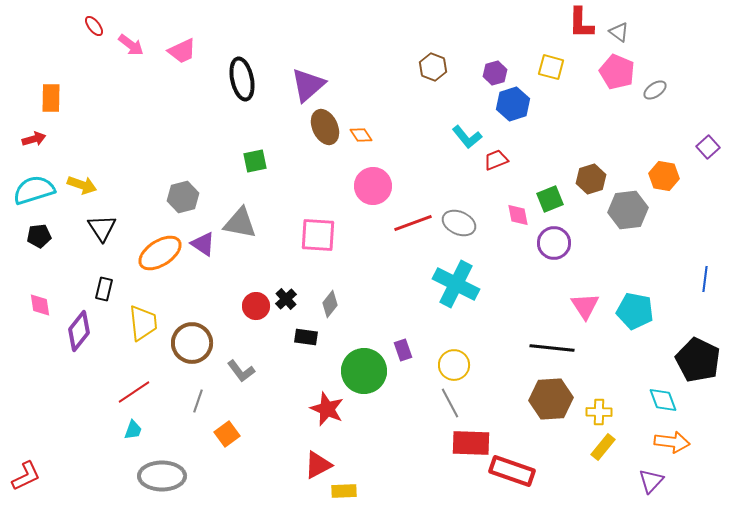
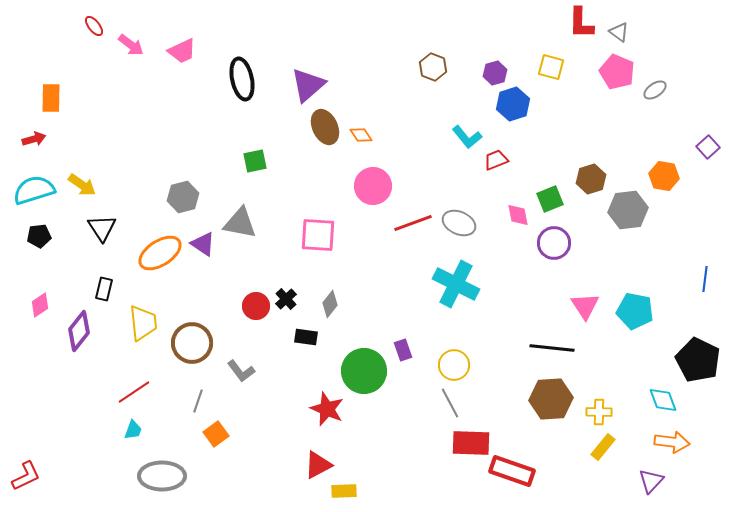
yellow arrow at (82, 185): rotated 16 degrees clockwise
pink diamond at (40, 305): rotated 65 degrees clockwise
orange square at (227, 434): moved 11 px left
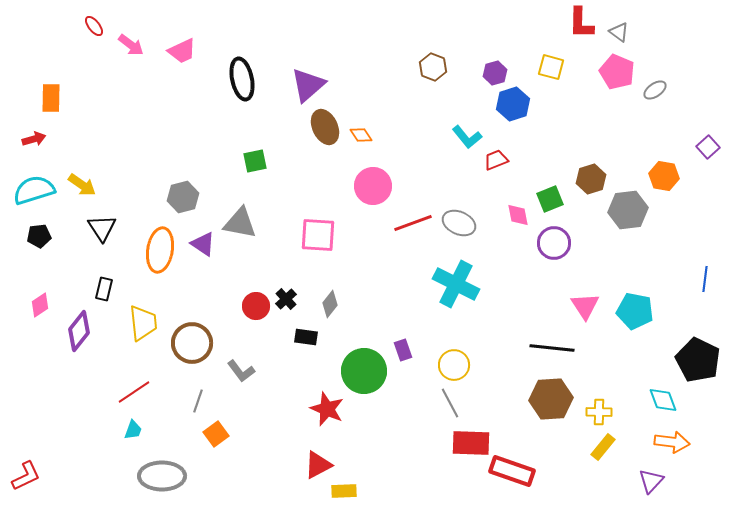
orange ellipse at (160, 253): moved 3 px up; rotated 48 degrees counterclockwise
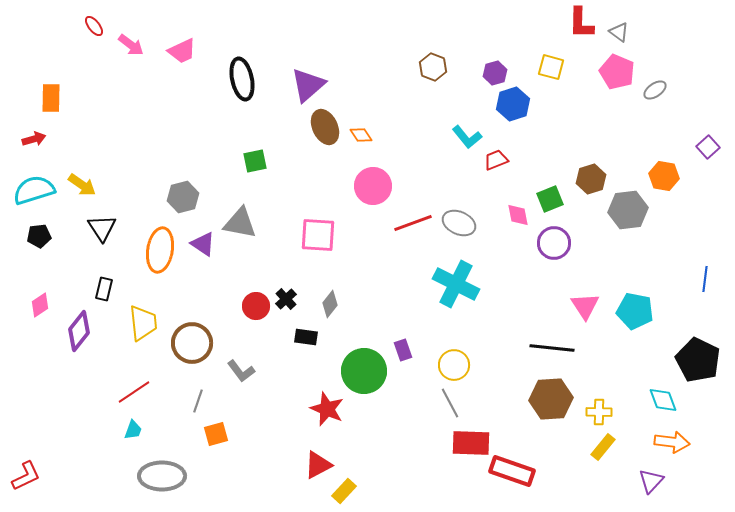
orange square at (216, 434): rotated 20 degrees clockwise
yellow rectangle at (344, 491): rotated 45 degrees counterclockwise
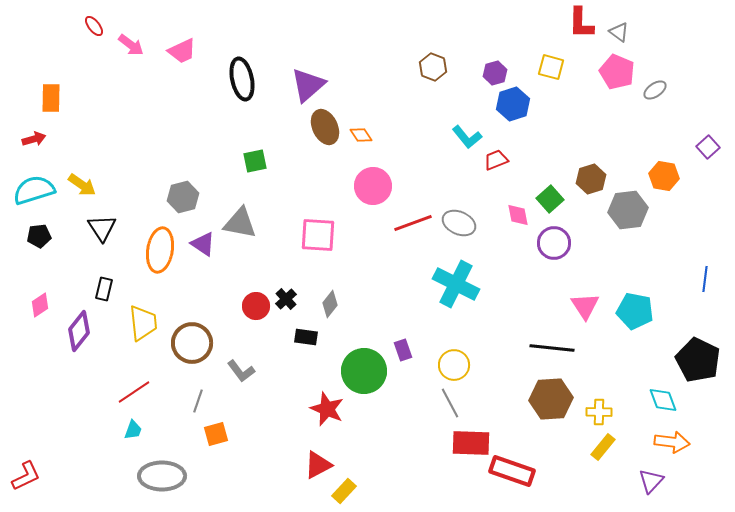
green square at (550, 199): rotated 20 degrees counterclockwise
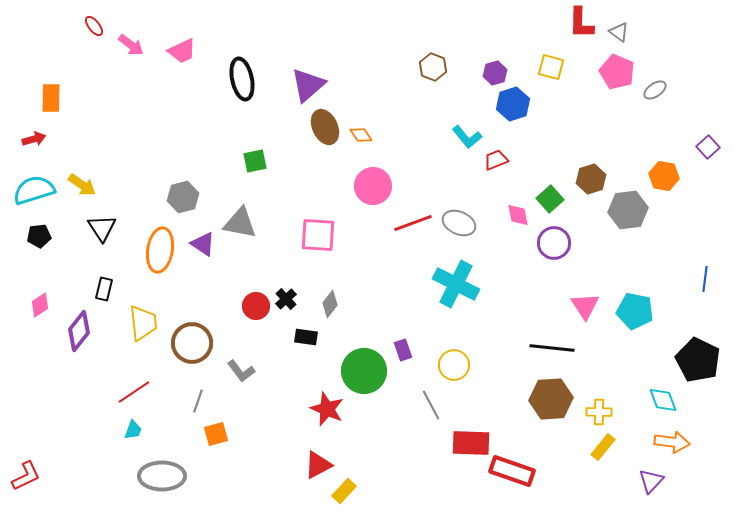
gray line at (450, 403): moved 19 px left, 2 px down
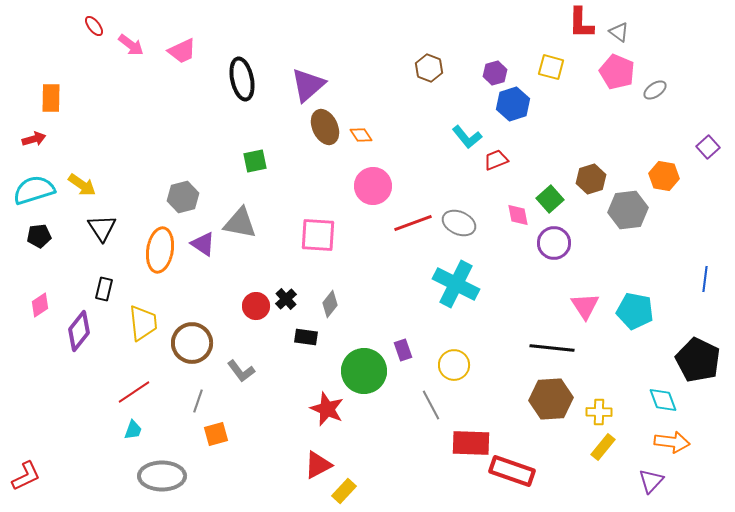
brown hexagon at (433, 67): moved 4 px left, 1 px down
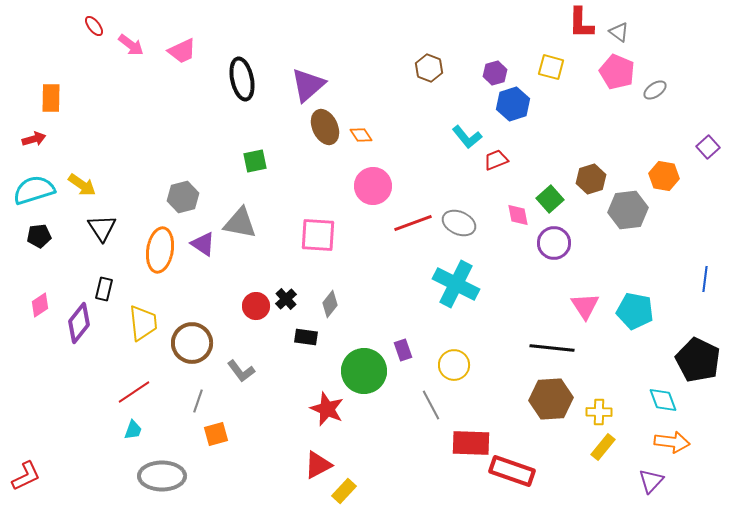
purple diamond at (79, 331): moved 8 px up
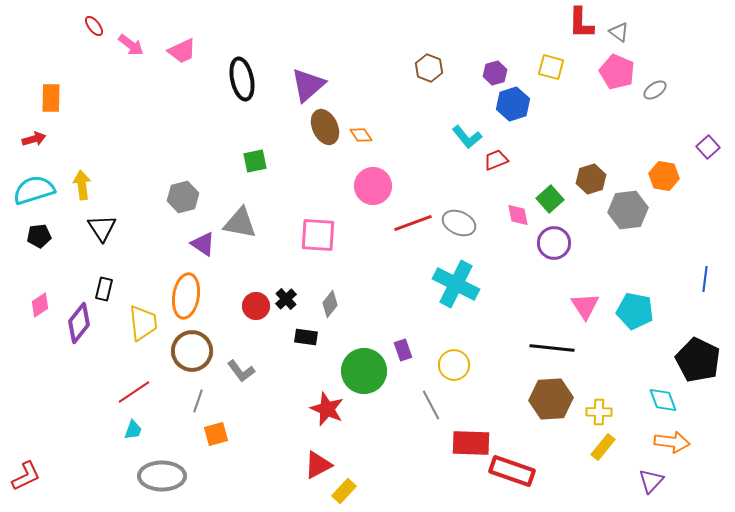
yellow arrow at (82, 185): rotated 132 degrees counterclockwise
orange ellipse at (160, 250): moved 26 px right, 46 px down
brown circle at (192, 343): moved 8 px down
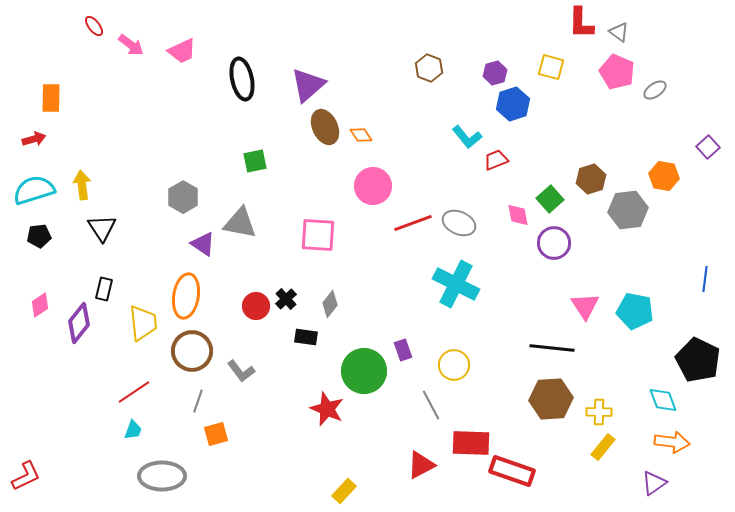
gray hexagon at (183, 197): rotated 16 degrees counterclockwise
red triangle at (318, 465): moved 103 px right
purple triangle at (651, 481): moved 3 px right, 2 px down; rotated 12 degrees clockwise
